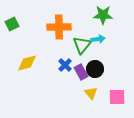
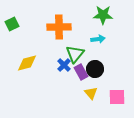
green triangle: moved 7 px left, 9 px down
blue cross: moved 1 px left
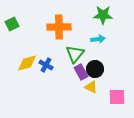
blue cross: moved 18 px left; rotated 16 degrees counterclockwise
yellow triangle: moved 6 px up; rotated 24 degrees counterclockwise
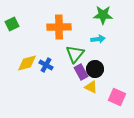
pink square: rotated 24 degrees clockwise
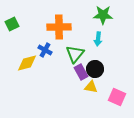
cyan arrow: rotated 104 degrees clockwise
blue cross: moved 1 px left, 15 px up
yellow triangle: rotated 16 degrees counterclockwise
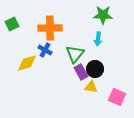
orange cross: moved 9 px left, 1 px down
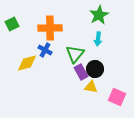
green star: moved 4 px left; rotated 30 degrees counterclockwise
